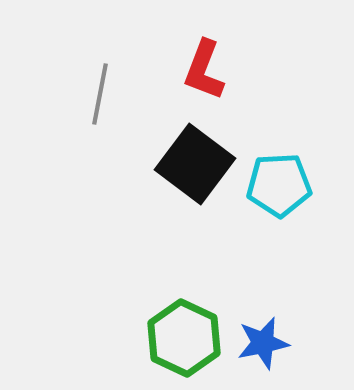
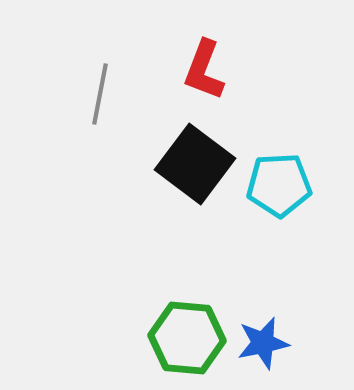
green hexagon: moved 3 px right; rotated 20 degrees counterclockwise
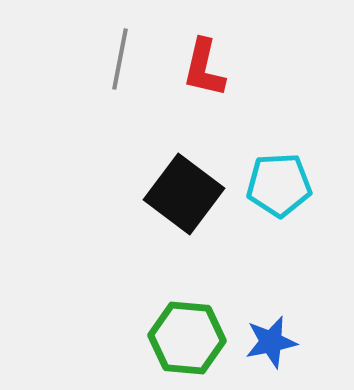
red L-shape: moved 2 px up; rotated 8 degrees counterclockwise
gray line: moved 20 px right, 35 px up
black square: moved 11 px left, 30 px down
blue star: moved 8 px right, 1 px up
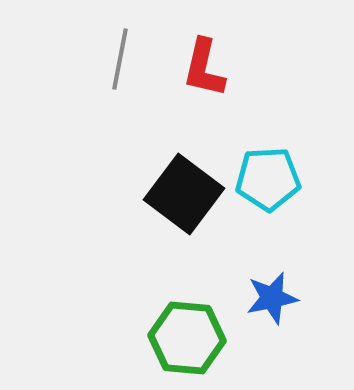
cyan pentagon: moved 11 px left, 6 px up
blue star: moved 1 px right, 44 px up
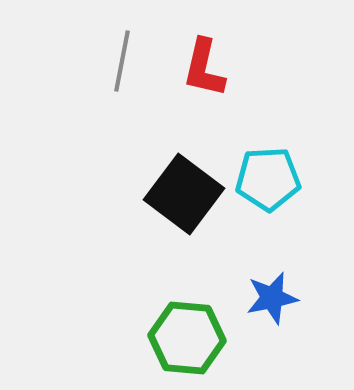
gray line: moved 2 px right, 2 px down
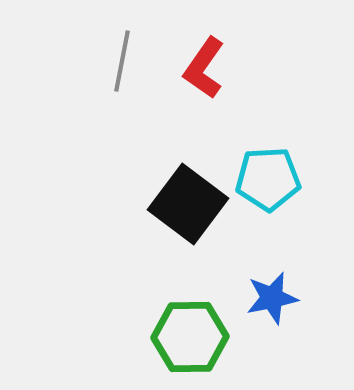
red L-shape: rotated 22 degrees clockwise
black square: moved 4 px right, 10 px down
green hexagon: moved 3 px right, 1 px up; rotated 6 degrees counterclockwise
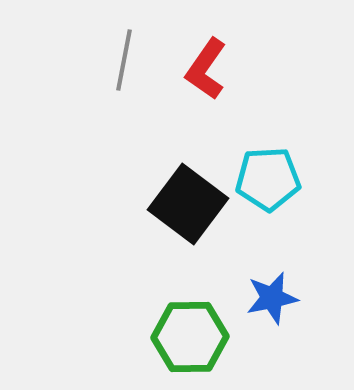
gray line: moved 2 px right, 1 px up
red L-shape: moved 2 px right, 1 px down
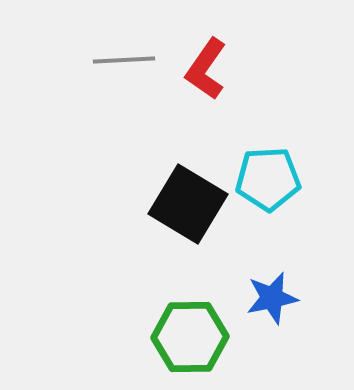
gray line: rotated 76 degrees clockwise
black square: rotated 6 degrees counterclockwise
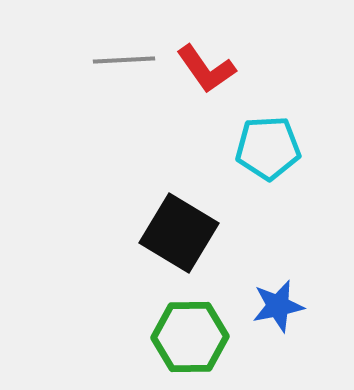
red L-shape: rotated 70 degrees counterclockwise
cyan pentagon: moved 31 px up
black square: moved 9 px left, 29 px down
blue star: moved 6 px right, 8 px down
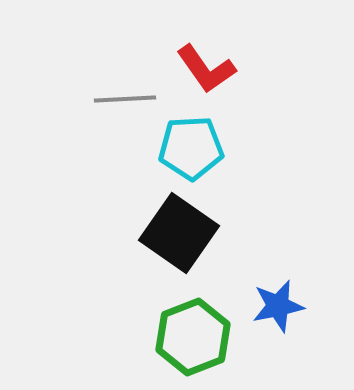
gray line: moved 1 px right, 39 px down
cyan pentagon: moved 77 px left
black square: rotated 4 degrees clockwise
green hexagon: moved 3 px right; rotated 20 degrees counterclockwise
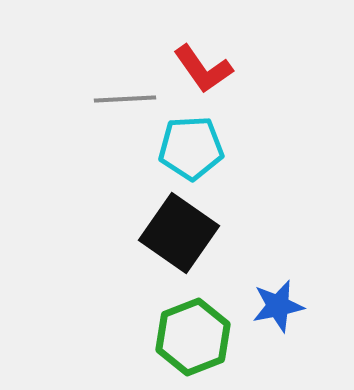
red L-shape: moved 3 px left
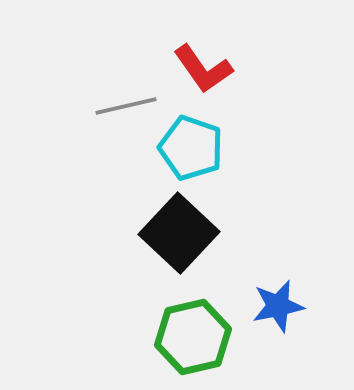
gray line: moved 1 px right, 7 px down; rotated 10 degrees counterclockwise
cyan pentagon: rotated 22 degrees clockwise
black square: rotated 8 degrees clockwise
green hexagon: rotated 8 degrees clockwise
